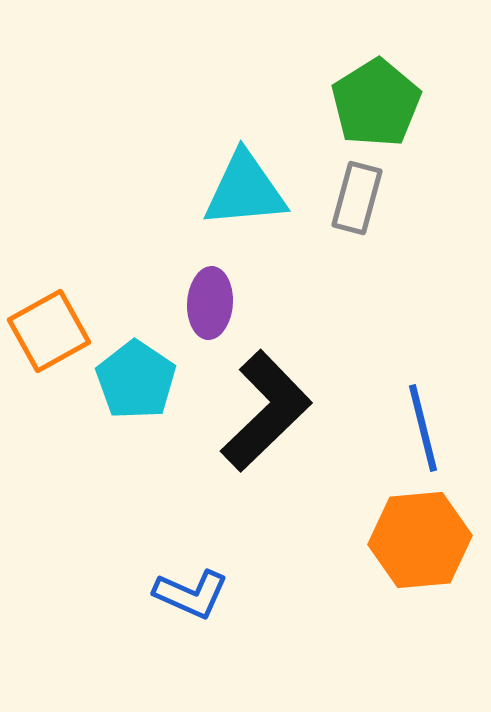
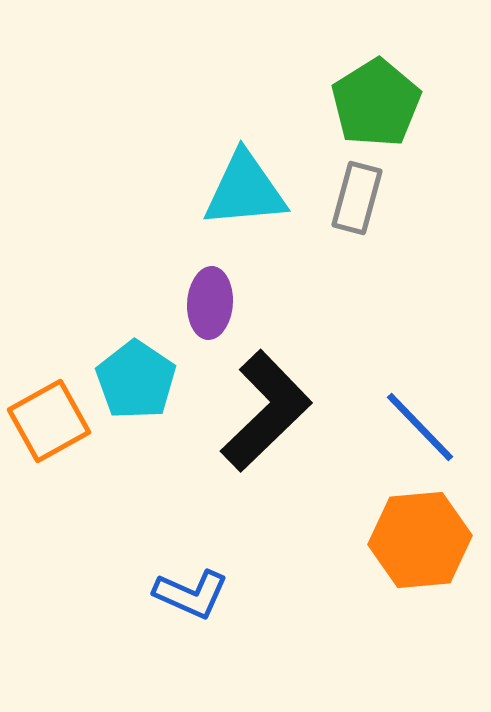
orange square: moved 90 px down
blue line: moved 3 px left, 1 px up; rotated 30 degrees counterclockwise
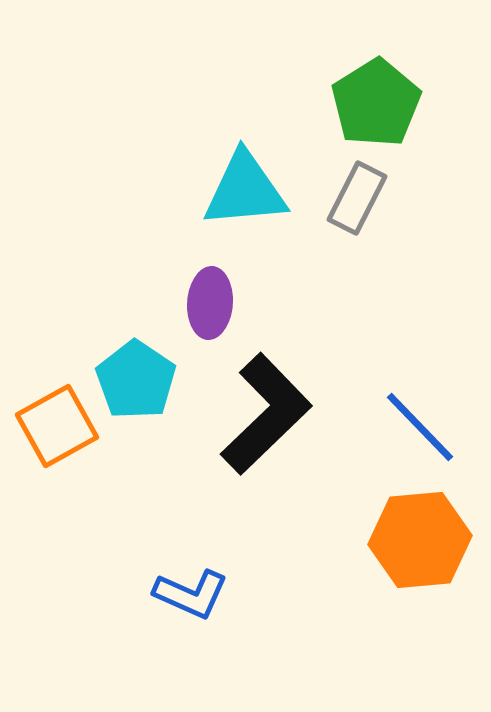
gray rectangle: rotated 12 degrees clockwise
black L-shape: moved 3 px down
orange square: moved 8 px right, 5 px down
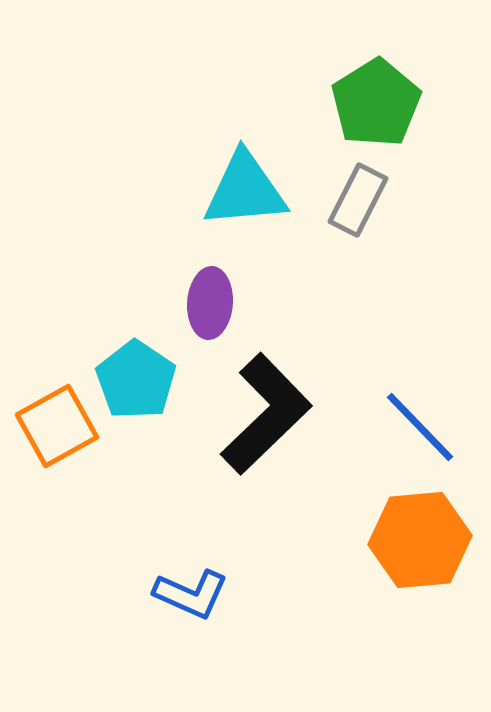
gray rectangle: moved 1 px right, 2 px down
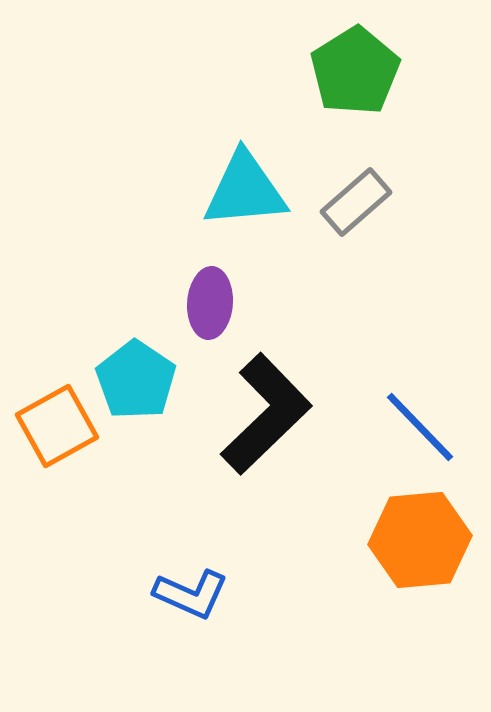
green pentagon: moved 21 px left, 32 px up
gray rectangle: moved 2 px left, 2 px down; rotated 22 degrees clockwise
